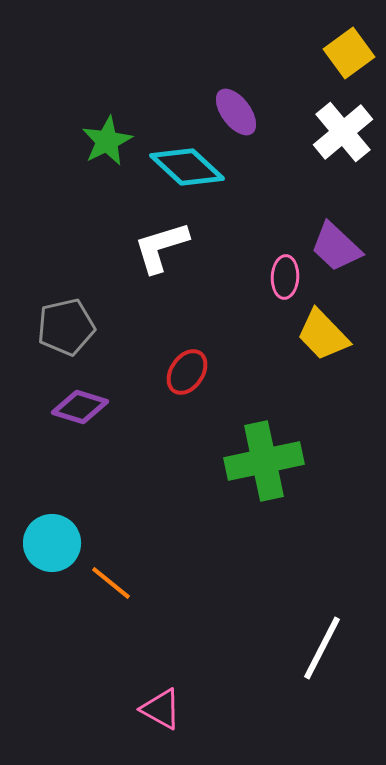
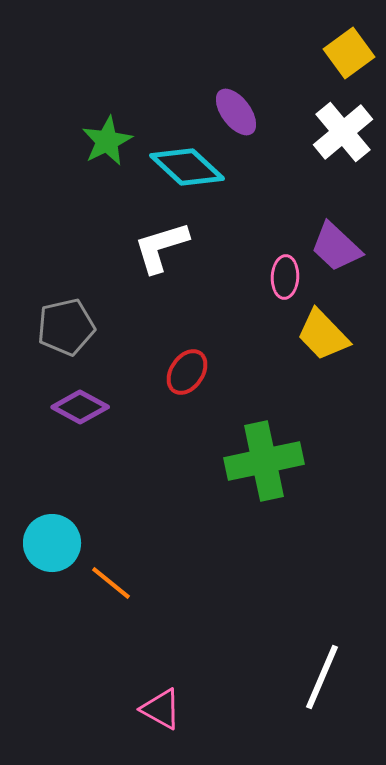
purple diamond: rotated 12 degrees clockwise
white line: moved 29 px down; rotated 4 degrees counterclockwise
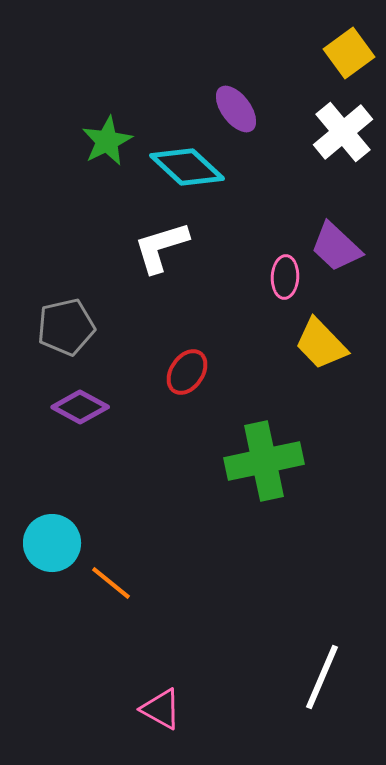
purple ellipse: moved 3 px up
yellow trapezoid: moved 2 px left, 9 px down
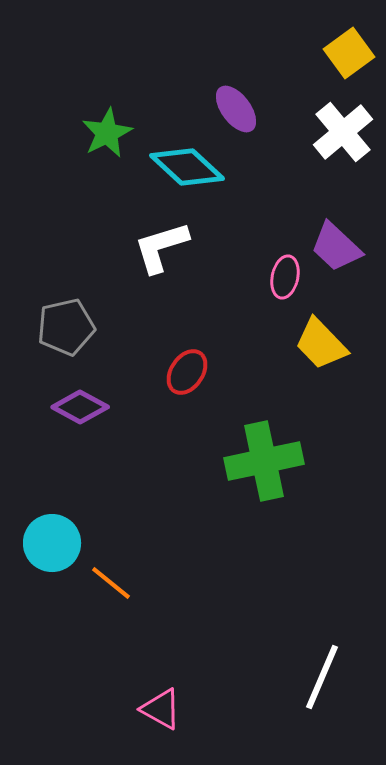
green star: moved 8 px up
pink ellipse: rotated 9 degrees clockwise
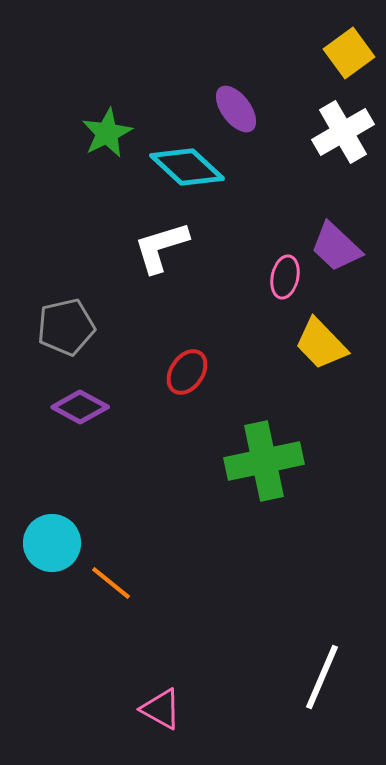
white cross: rotated 10 degrees clockwise
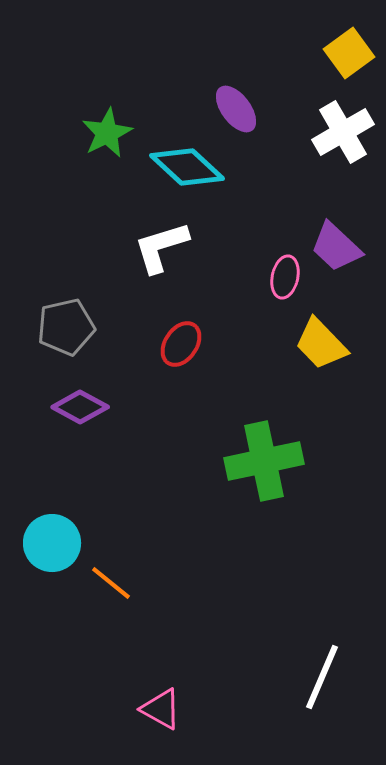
red ellipse: moved 6 px left, 28 px up
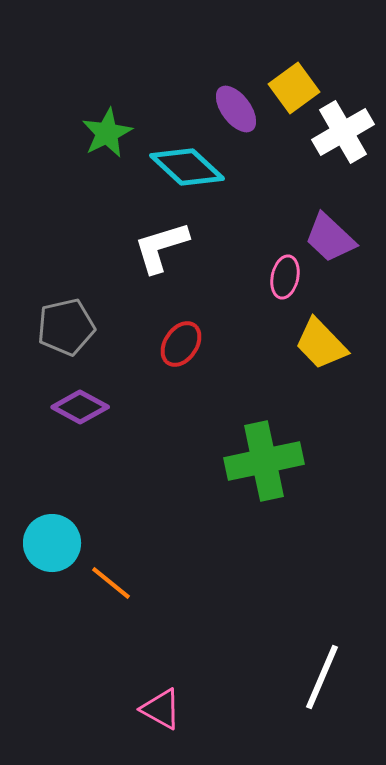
yellow square: moved 55 px left, 35 px down
purple trapezoid: moved 6 px left, 9 px up
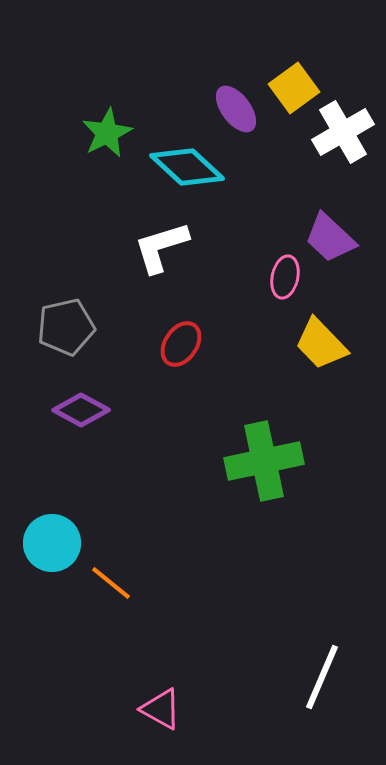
purple diamond: moved 1 px right, 3 px down
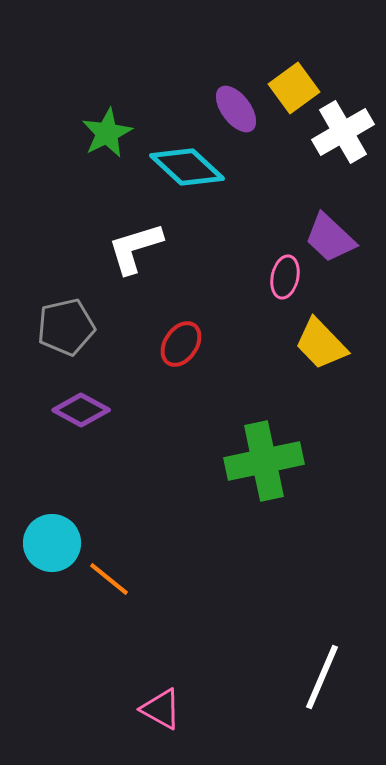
white L-shape: moved 26 px left, 1 px down
orange line: moved 2 px left, 4 px up
